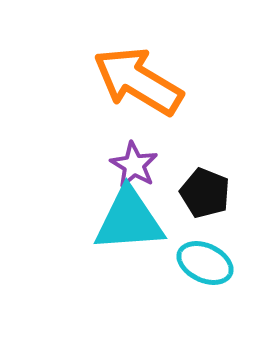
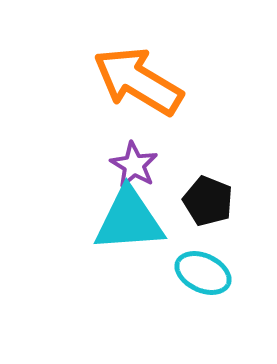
black pentagon: moved 3 px right, 8 px down
cyan ellipse: moved 2 px left, 10 px down
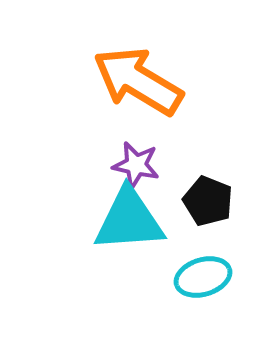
purple star: moved 2 px right; rotated 18 degrees counterclockwise
cyan ellipse: moved 4 px down; rotated 42 degrees counterclockwise
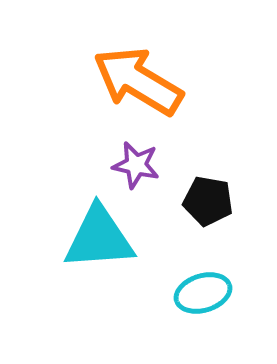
black pentagon: rotated 12 degrees counterclockwise
cyan triangle: moved 30 px left, 18 px down
cyan ellipse: moved 16 px down
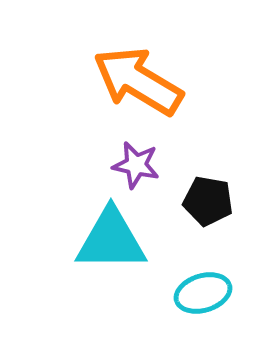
cyan triangle: moved 12 px right, 2 px down; rotated 4 degrees clockwise
